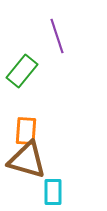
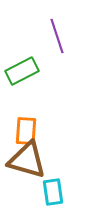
green rectangle: rotated 24 degrees clockwise
cyan rectangle: rotated 8 degrees counterclockwise
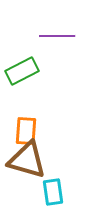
purple line: rotated 72 degrees counterclockwise
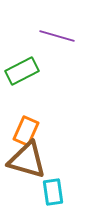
purple line: rotated 16 degrees clockwise
orange rectangle: rotated 20 degrees clockwise
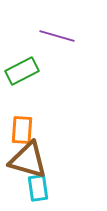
orange rectangle: moved 4 px left, 1 px up; rotated 20 degrees counterclockwise
brown triangle: moved 1 px right
cyan rectangle: moved 15 px left, 4 px up
